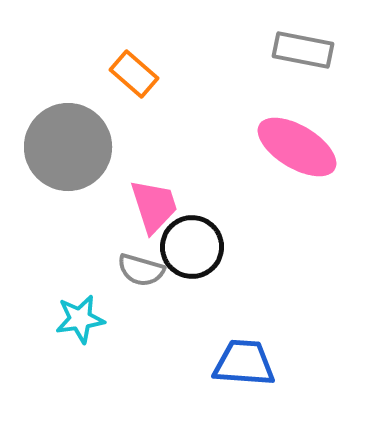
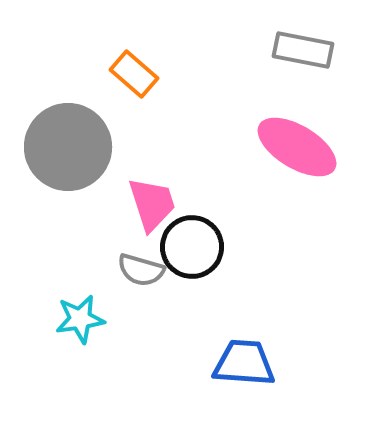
pink trapezoid: moved 2 px left, 2 px up
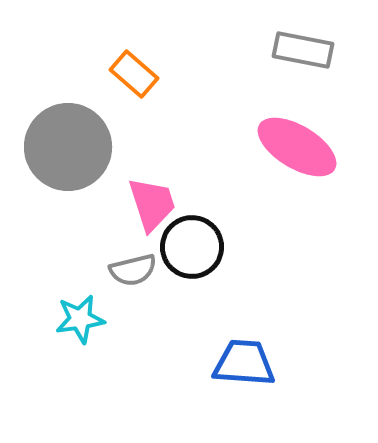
gray semicircle: moved 8 px left; rotated 30 degrees counterclockwise
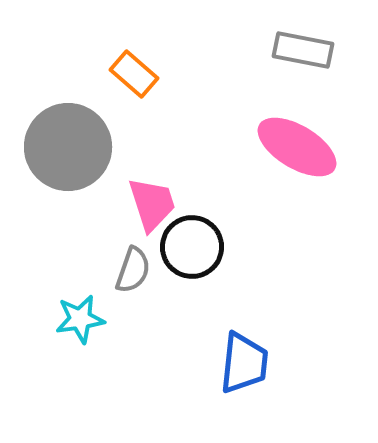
gray semicircle: rotated 57 degrees counterclockwise
blue trapezoid: rotated 92 degrees clockwise
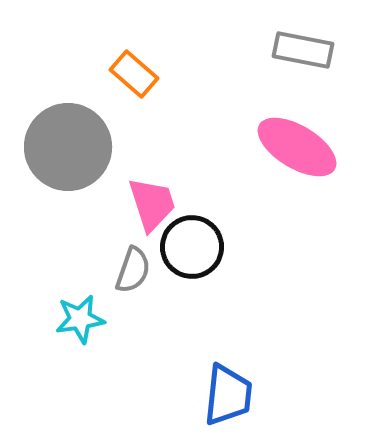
blue trapezoid: moved 16 px left, 32 px down
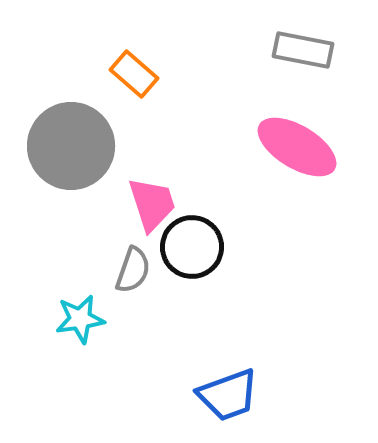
gray circle: moved 3 px right, 1 px up
blue trapezoid: rotated 64 degrees clockwise
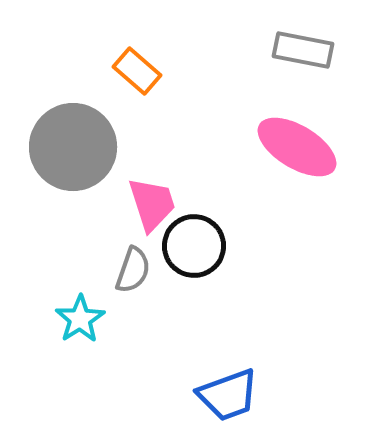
orange rectangle: moved 3 px right, 3 px up
gray circle: moved 2 px right, 1 px down
black circle: moved 2 px right, 1 px up
cyan star: rotated 24 degrees counterclockwise
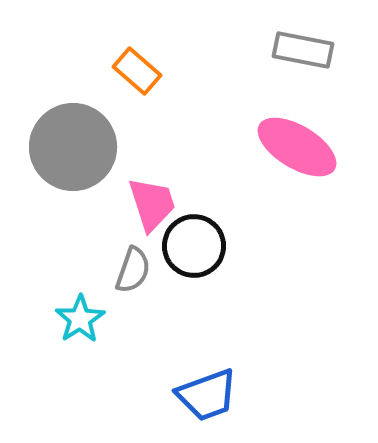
blue trapezoid: moved 21 px left
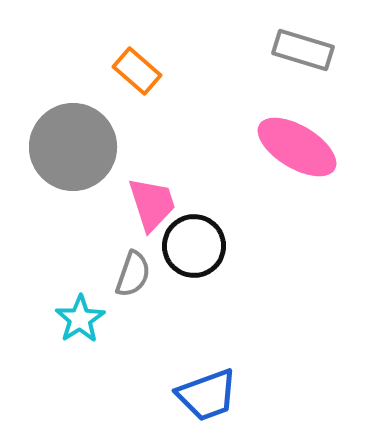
gray rectangle: rotated 6 degrees clockwise
gray semicircle: moved 4 px down
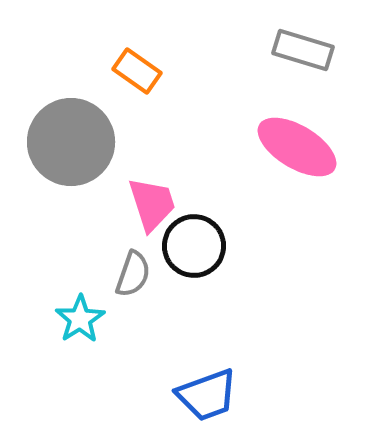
orange rectangle: rotated 6 degrees counterclockwise
gray circle: moved 2 px left, 5 px up
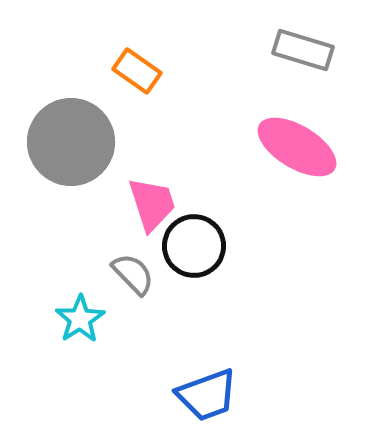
gray semicircle: rotated 63 degrees counterclockwise
